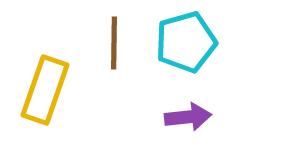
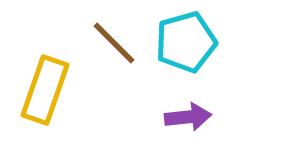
brown line: rotated 46 degrees counterclockwise
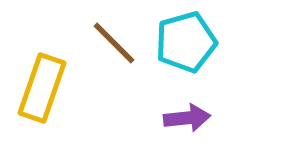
yellow rectangle: moved 3 px left, 2 px up
purple arrow: moved 1 px left, 1 px down
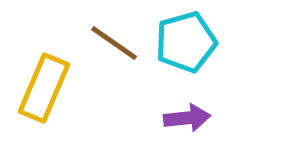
brown line: rotated 10 degrees counterclockwise
yellow rectangle: moved 2 px right; rotated 4 degrees clockwise
